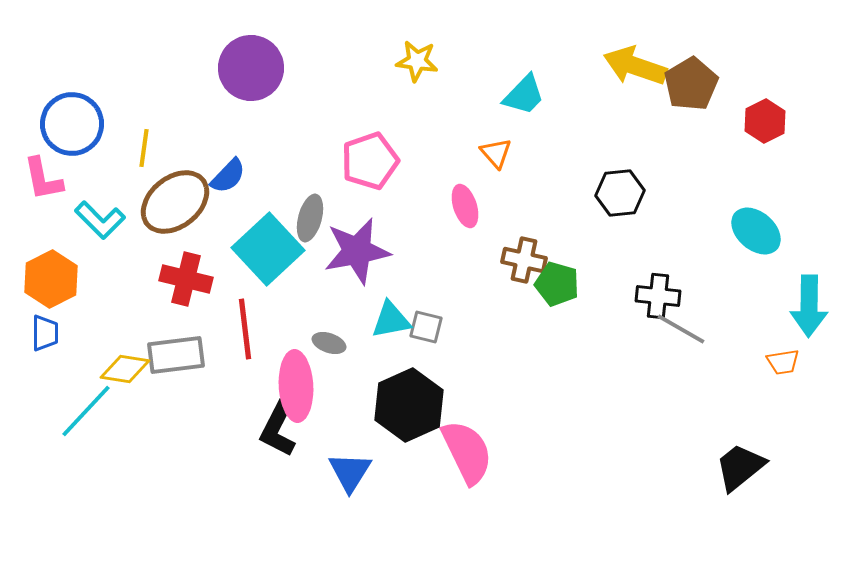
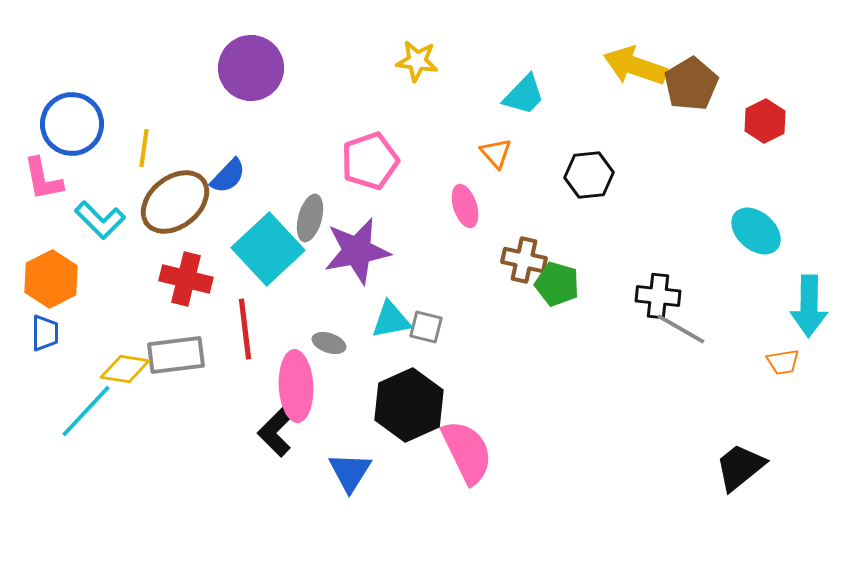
black hexagon at (620, 193): moved 31 px left, 18 px up
black L-shape at (278, 429): rotated 18 degrees clockwise
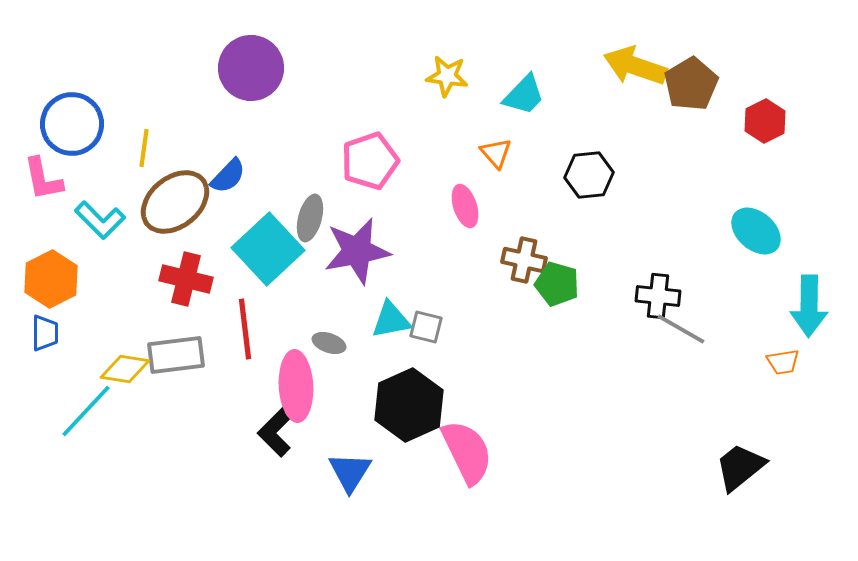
yellow star at (417, 61): moved 30 px right, 15 px down
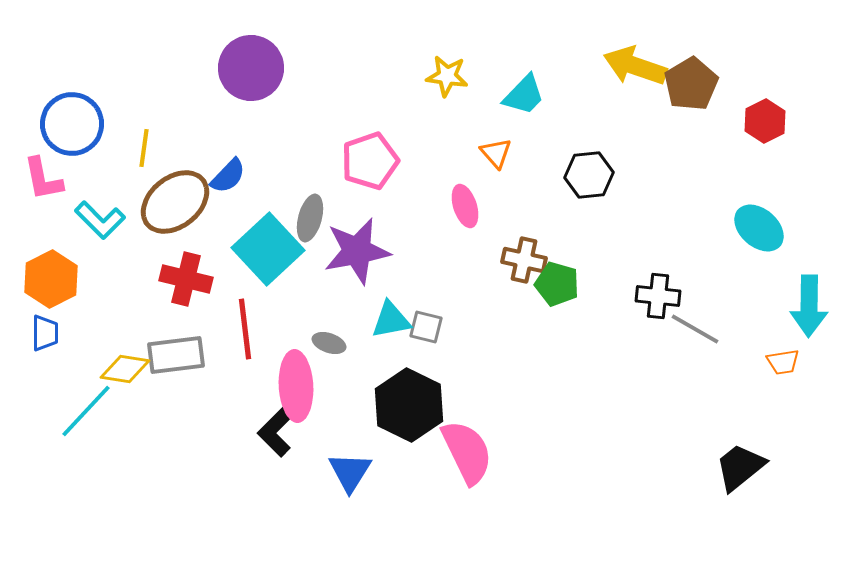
cyan ellipse at (756, 231): moved 3 px right, 3 px up
gray line at (681, 329): moved 14 px right
black hexagon at (409, 405): rotated 10 degrees counterclockwise
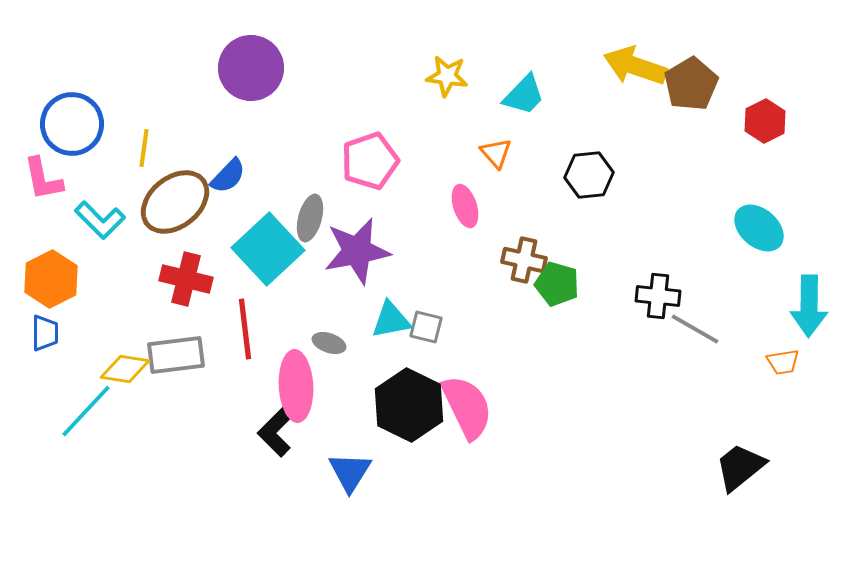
pink semicircle at (467, 452): moved 45 px up
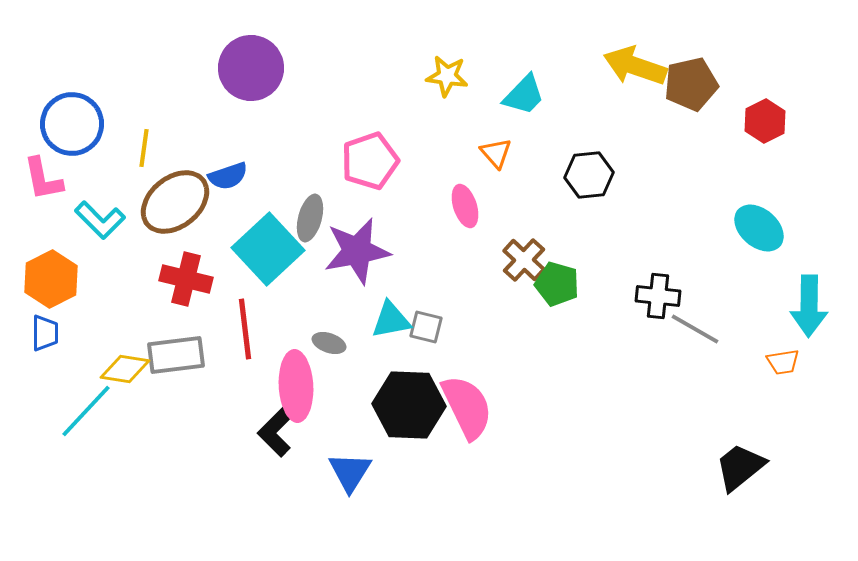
brown pentagon at (691, 84): rotated 18 degrees clockwise
blue semicircle at (228, 176): rotated 27 degrees clockwise
brown cross at (524, 260): rotated 30 degrees clockwise
black hexagon at (409, 405): rotated 24 degrees counterclockwise
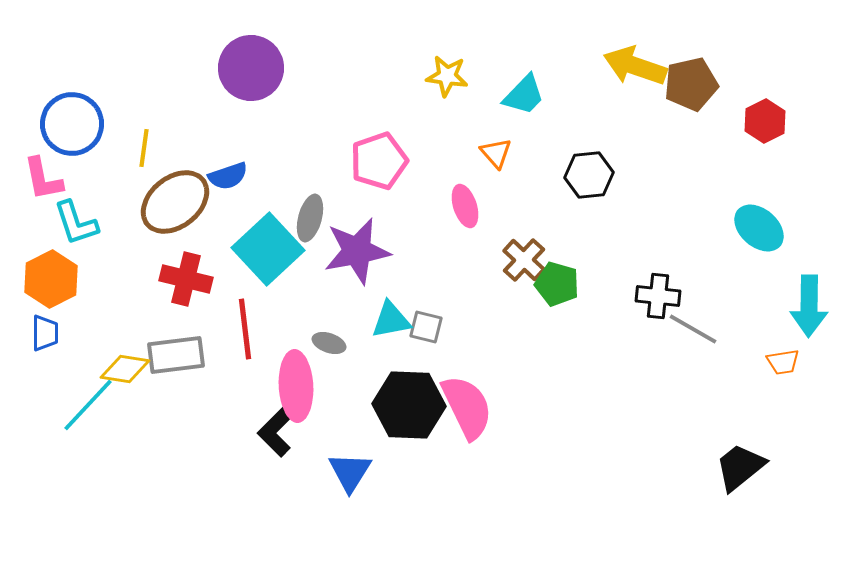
pink pentagon at (370, 161): moved 9 px right
cyan L-shape at (100, 220): moved 24 px left, 3 px down; rotated 27 degrees clockwise
gray line at (695, 329): moved 2 px left
cyan line at (86, 411): moved 2 px right, 6 px up
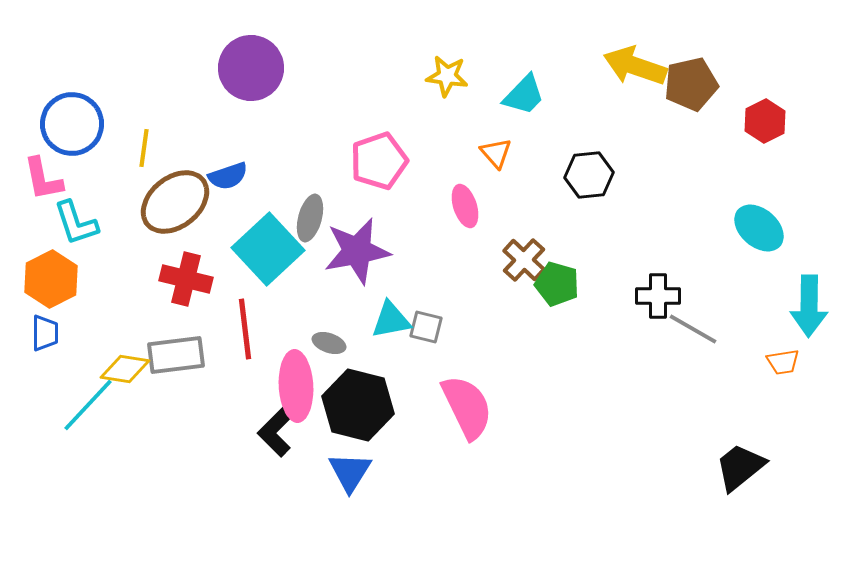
black cross at (658, 296): rotated 6 degrees counterclockwise
black hexagon at (409, 405): moved 51 px left; rotated 12 degrees clockwise
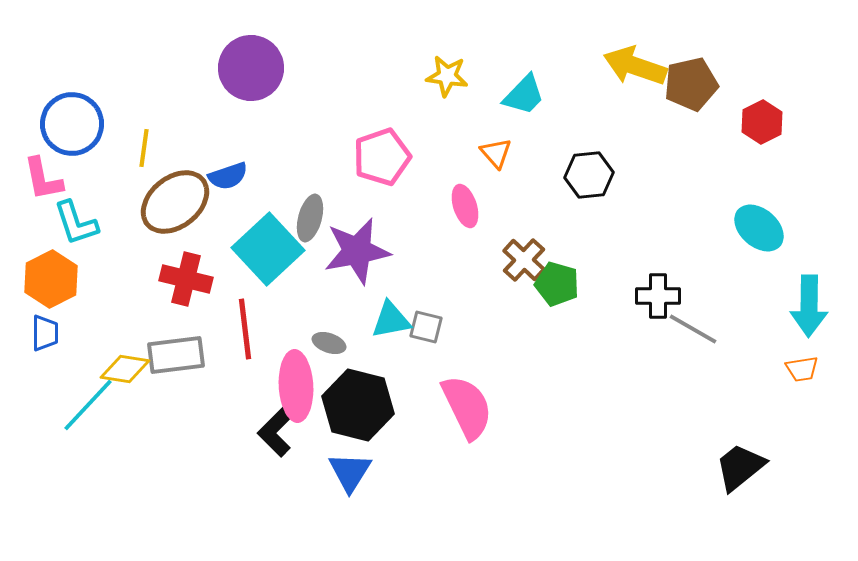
red hexagon at (765, 121): moved 3 px left, 1 px down
pink pentagon at (379, 161): moved 3 px right, 4 px up
orange trapezoid at (783, 362): moved 19 px right, 7 px down
